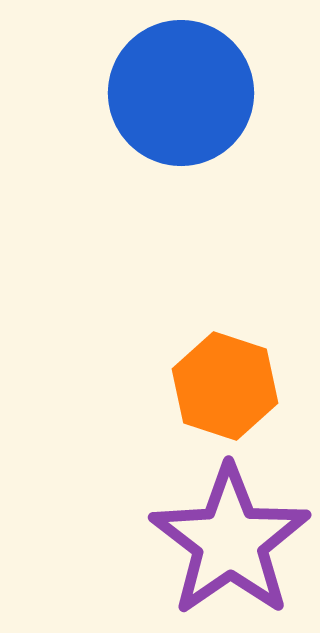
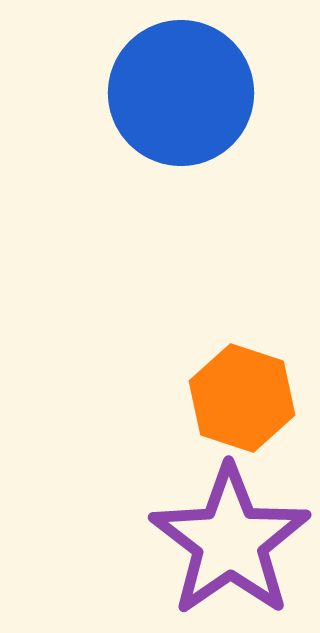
orange hexagon: moved 17 px right, 12 px down
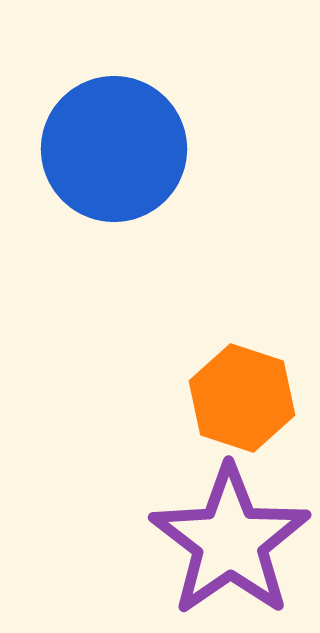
blue circle: moved 67 px left, 56 px down
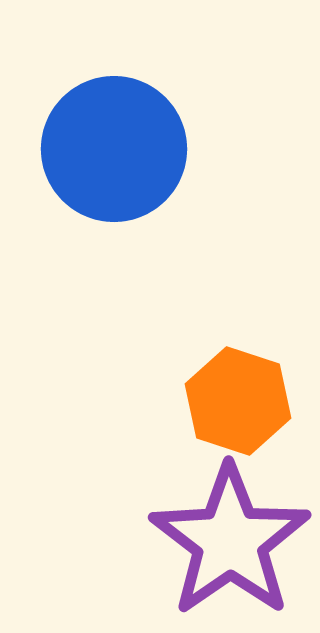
orange hexagon: moved 4 px left, 3 px down
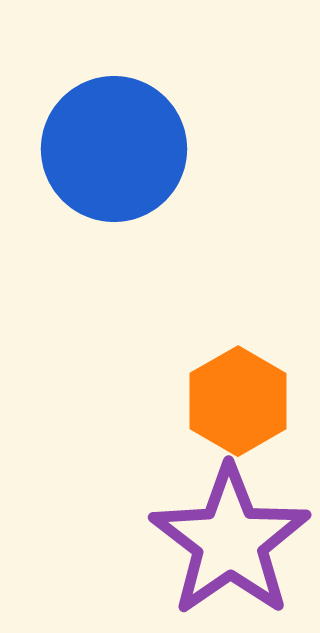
orange hexagon: rotated 12 degrees clockwise
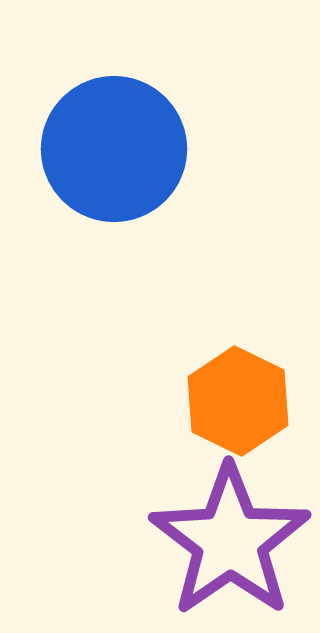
orange hexagon: rotated 4 degrees counterclockwise
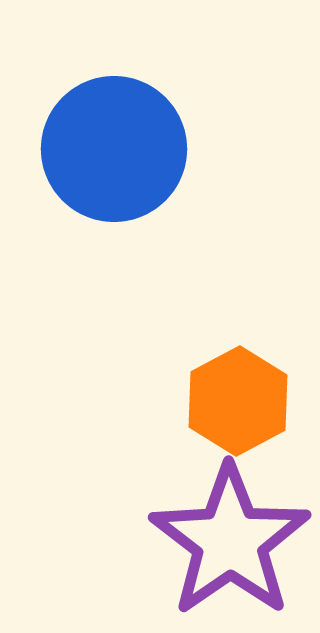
orange hexagon: rotated 6 degrees clockwise
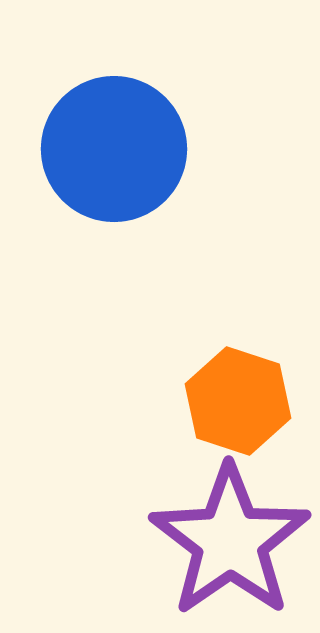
orange hexagon: rotated 14 degrees counterclockwise
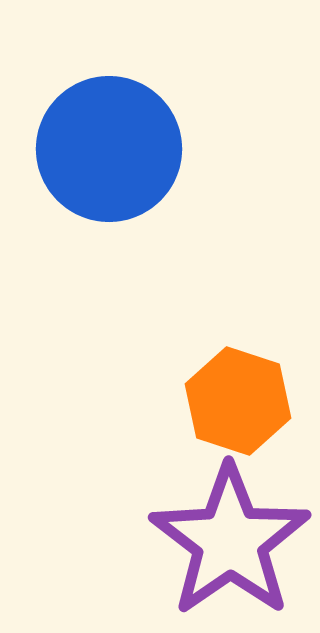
blue circle: moved 5 px left
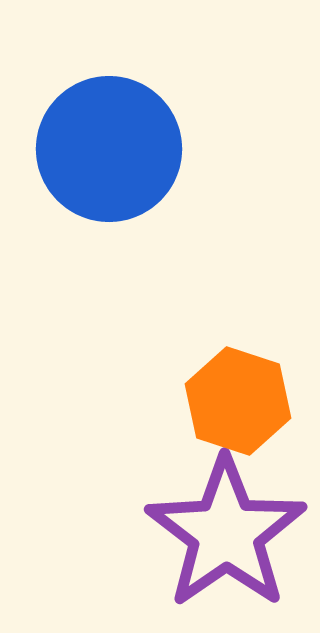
purple star: moved 4 px left, 8 px up
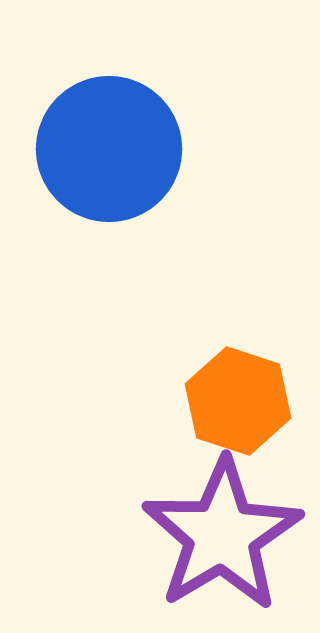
purple star: moved 4 px left, 2 px down; rotated 4 degrees clockwise
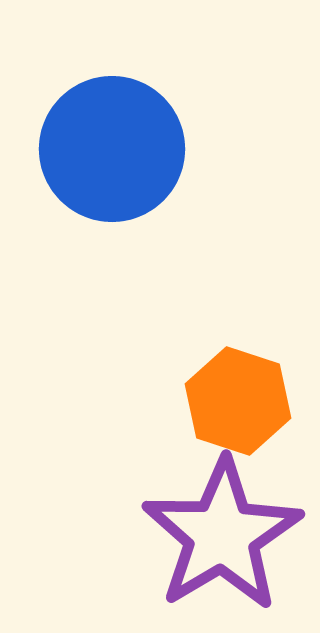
blue circle: moved 3 px right
